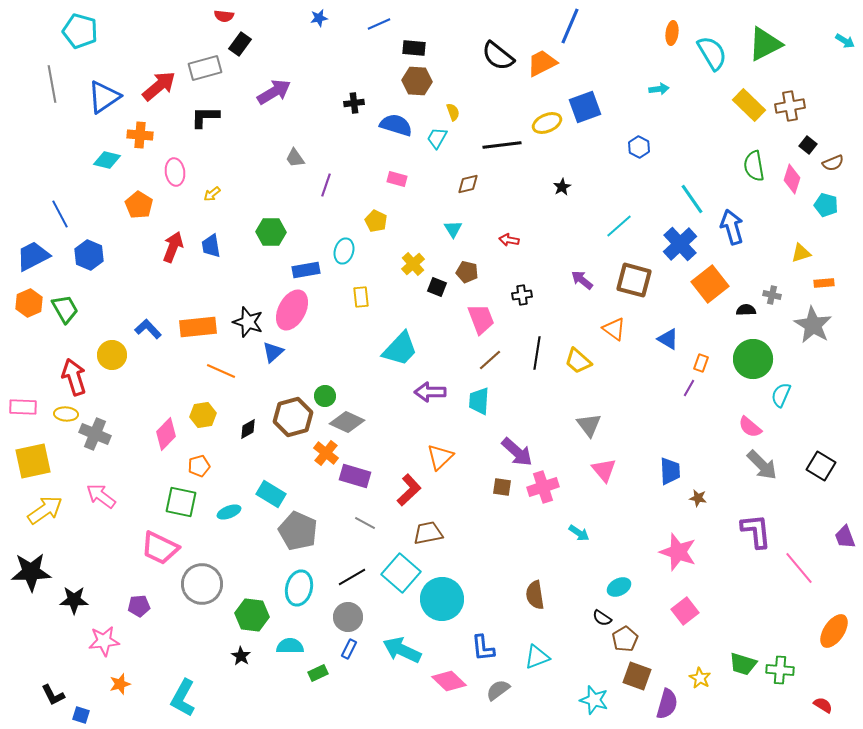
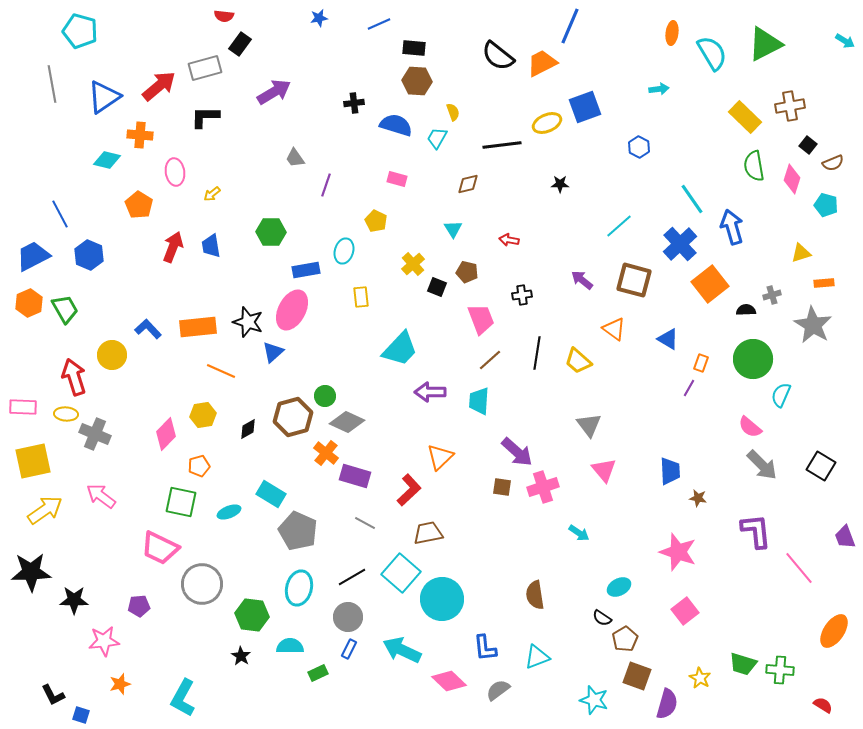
yellow rectangle at (749, 105): moved 4 px left, 12 px down
black star at (562, 187): moved 2 px left, 3 px up; rotated 30 degrees clockwise
gray cross at (772, 295): rotated 30 degrees counterclockwise
blue L-shape at (483, 648): moved 2 px right
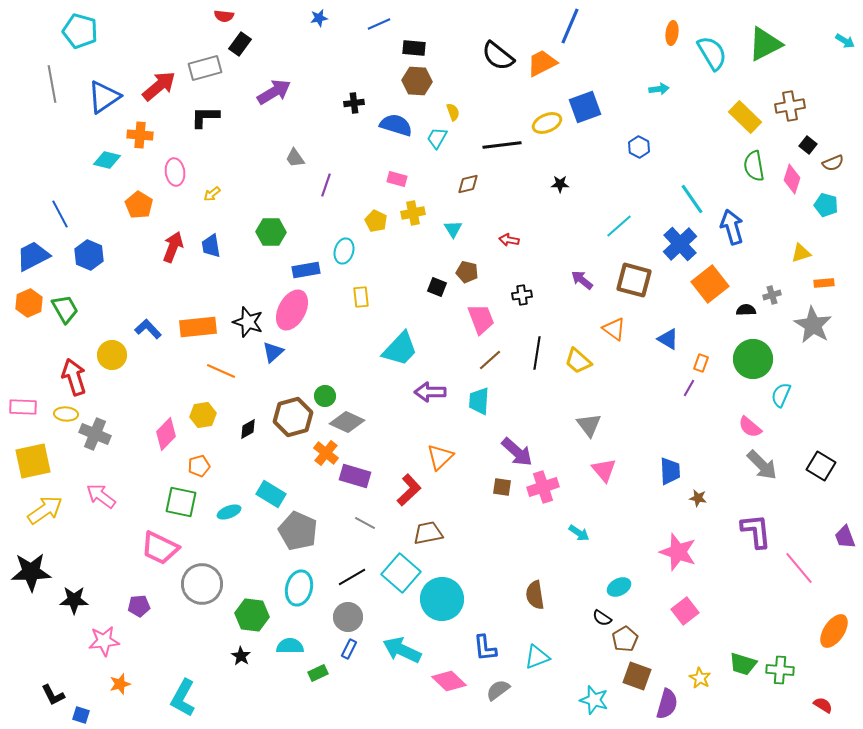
yellow cross at (413, 264): moved 51 px up; rotated 30 degrees clockwise
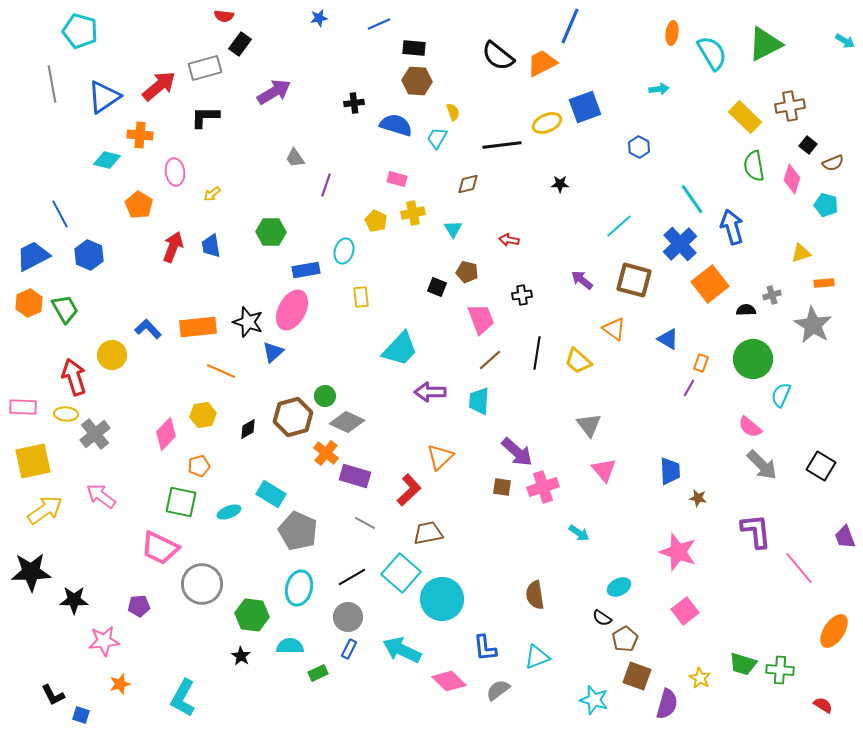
gray cross at (95, 434): rotated 28 degrees clockwise
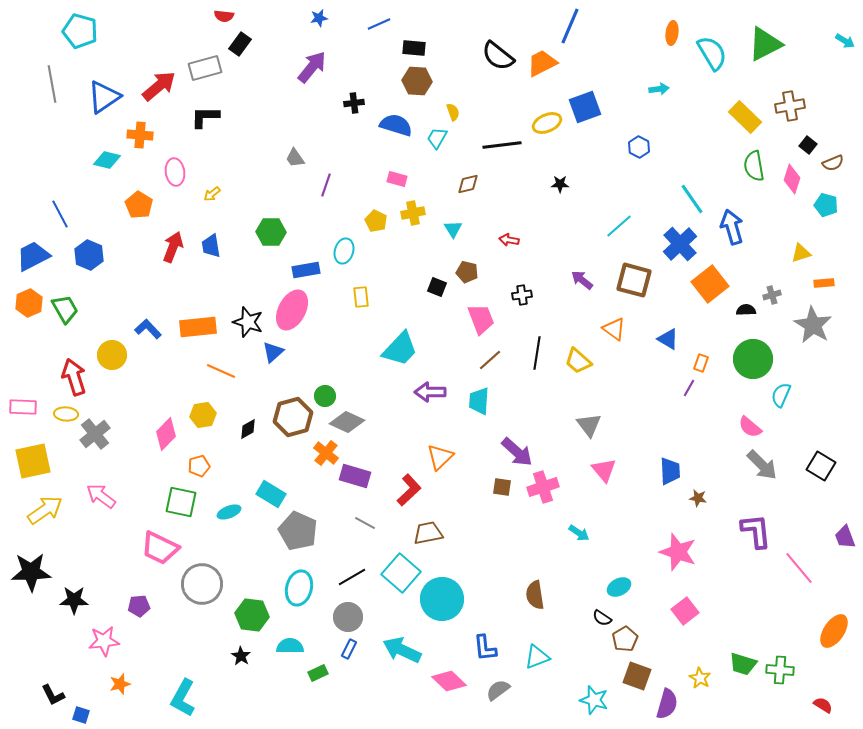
purple arrow at (274, 92): moved 38 px right, 25 px up; rotated 20 degrees counterclockwise
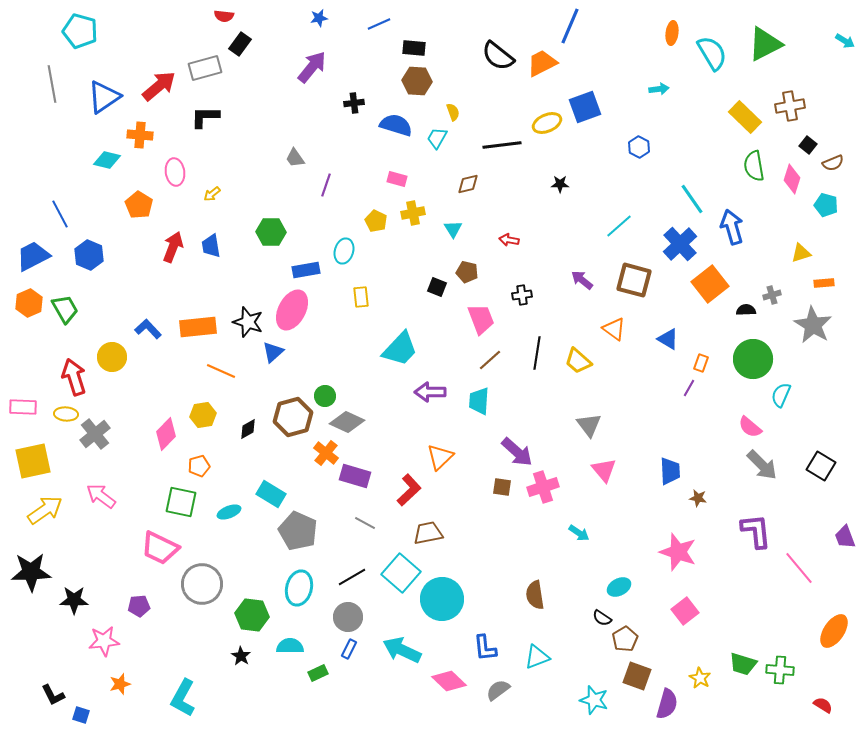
yellow circle at (112, 355): moved 2 px down
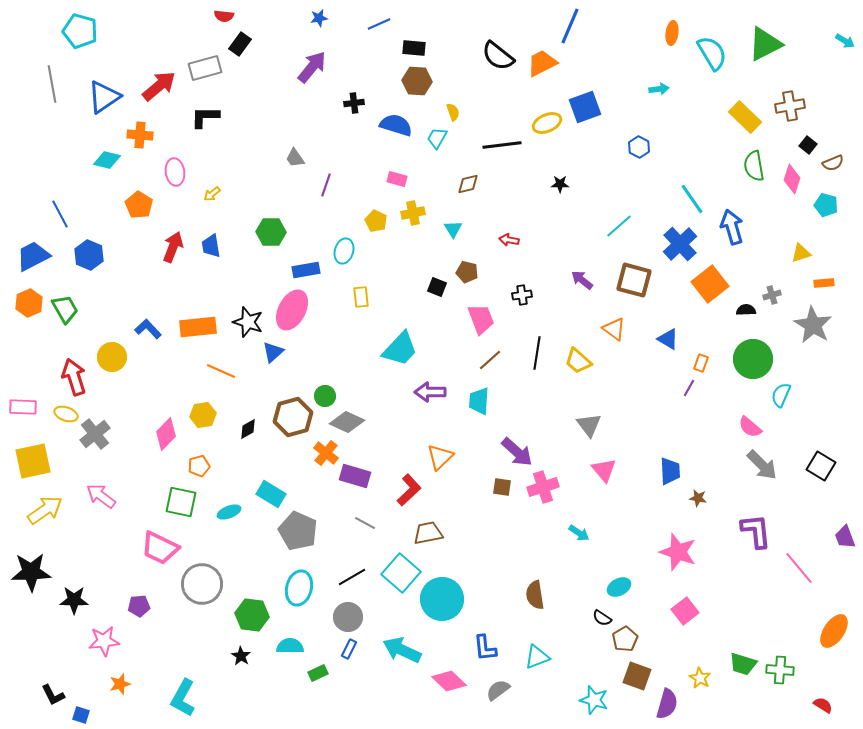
yellow ellipse at (66, 414): rotated 15 degrees clockwise
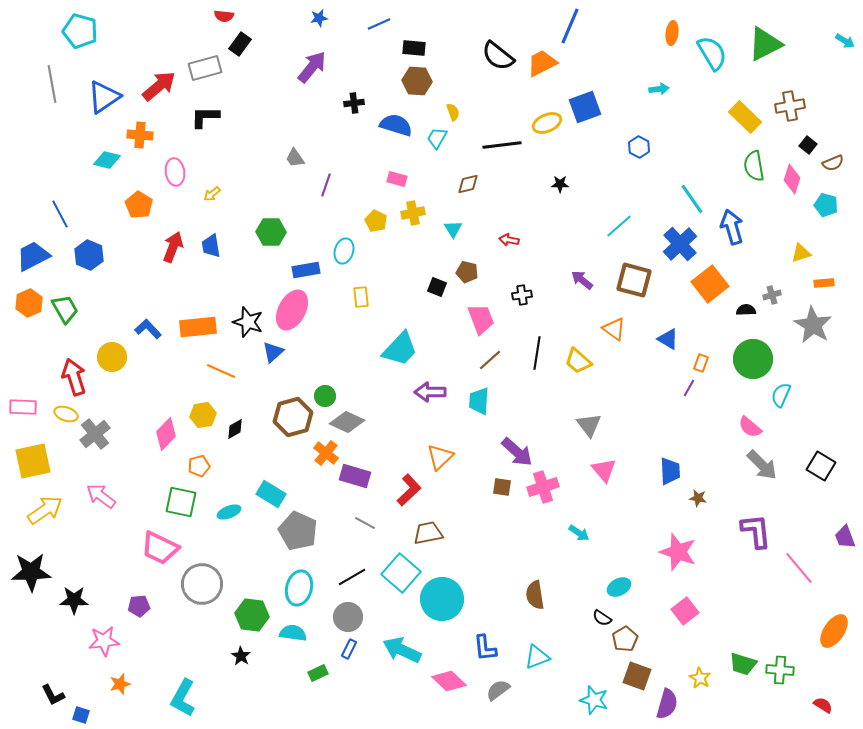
black diamond at (248, 429): moved 13 px left
cyan semicircle at (290, 646): moved 3 px right, 13 px up; rotated 8 degrees clockwise
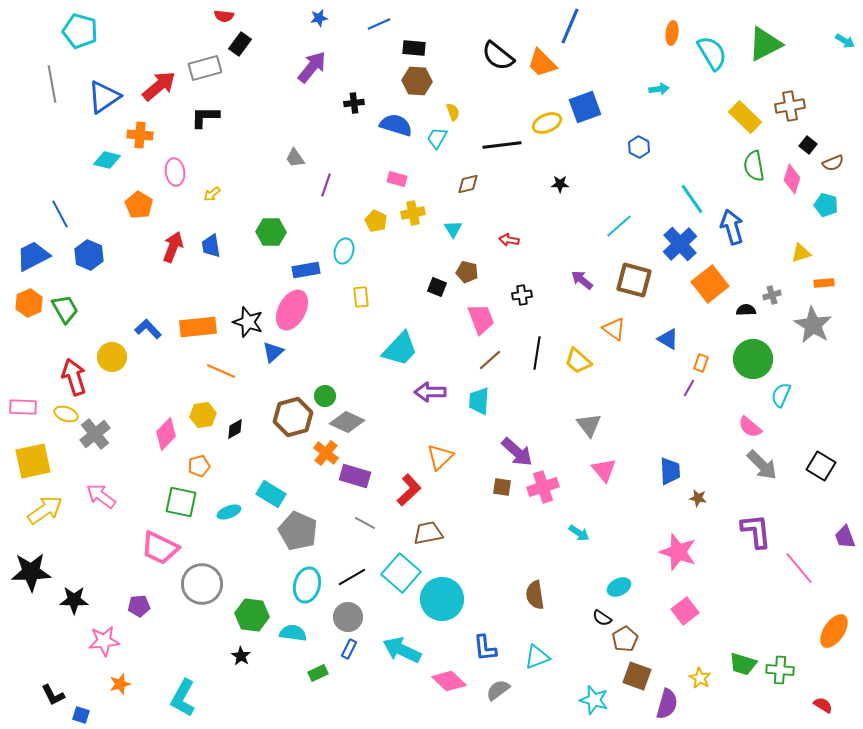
orange trapezoid at (542, 63): rotated 108 degrees counterclockwise
cyan ellipse at (299, 588): moved 8 px right, 3 px up
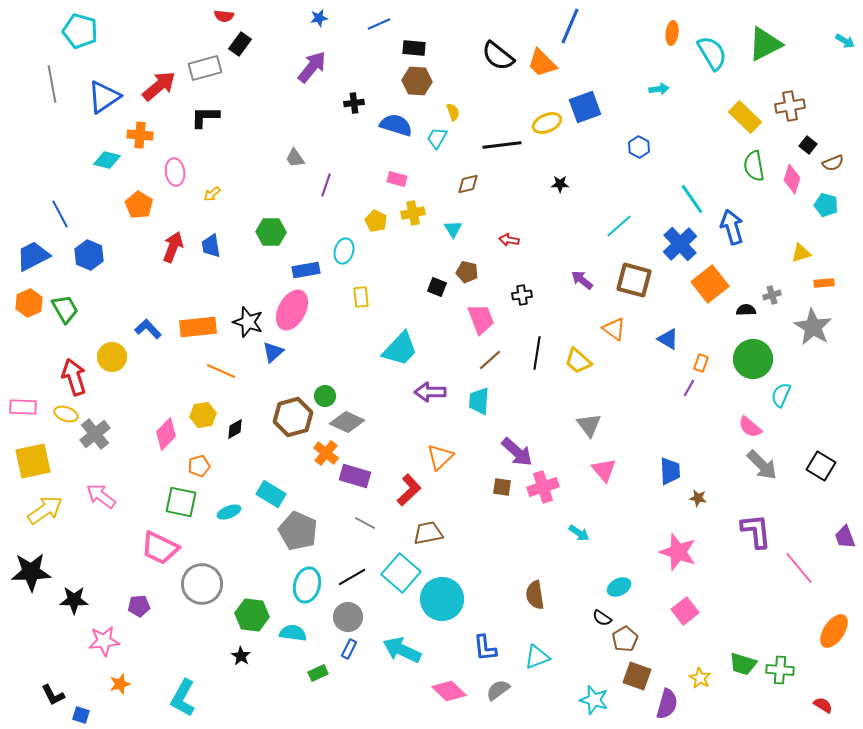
gray star at (813, 325): moved 2 px down
pink diamond at (449, 681): moved 10 px down
